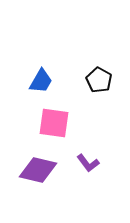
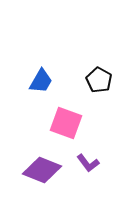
pink square: moved 12 px right; rotated 12 degrees clockwise
purple diamond: moved 4 px right; rotated 9 degrees clockwise
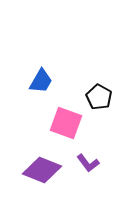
black pentagon: moved 17 px down
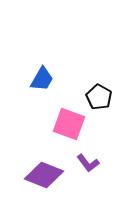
blue trapezoid: moved 1 px right, 2 px up
pink square: moved 3 px right, 1 px down
purple diamond: moved 2 px right, 5 px down
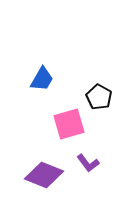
pink square: rotated 36 degrees counterclockwise
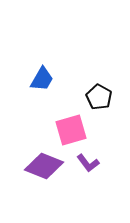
pink square: moved 2 px right, 6 px down
purple diamond: moved 9 px up
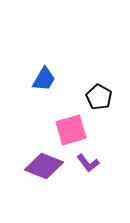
blue trapezoid: moved 2 px right
